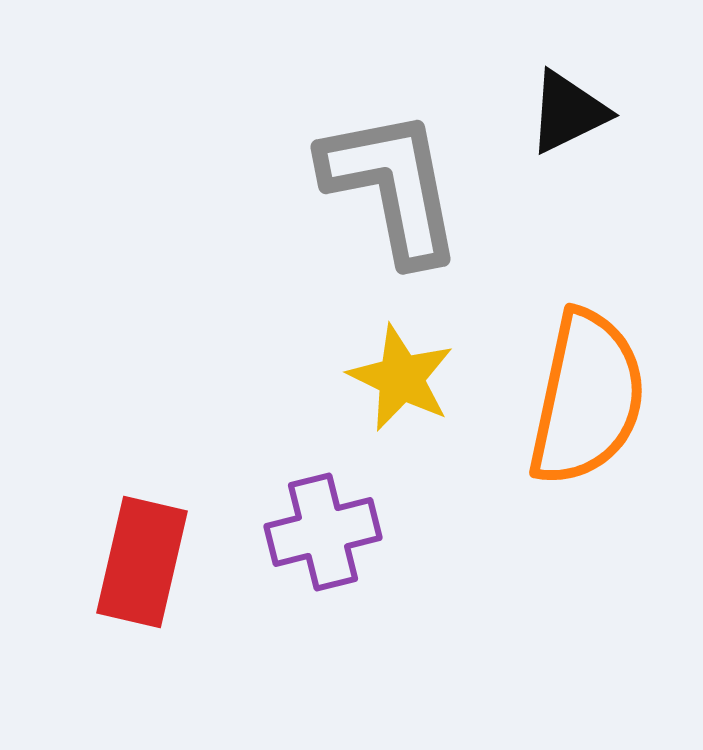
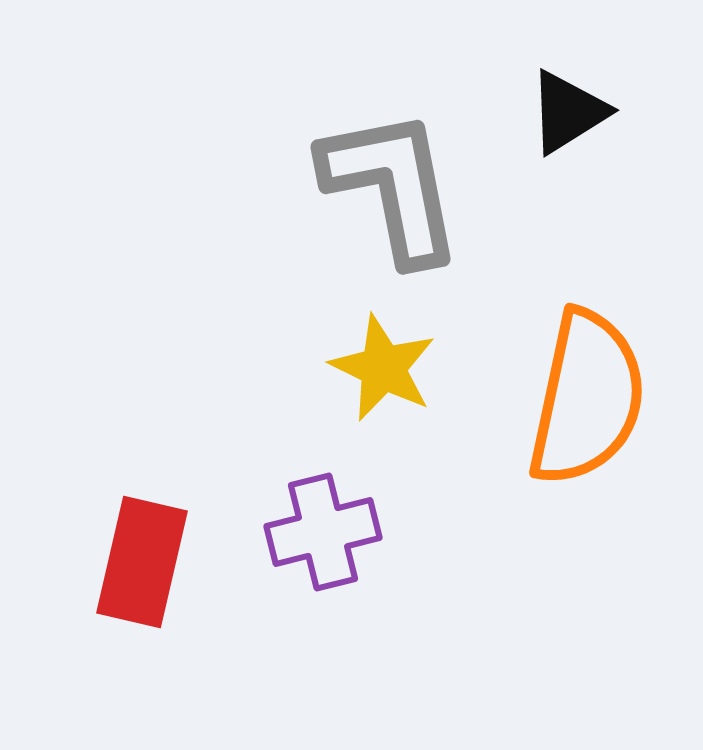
black triangle: rotated 6 degrees counterclockwise
yellow star: moved 18 px left, 10 px up
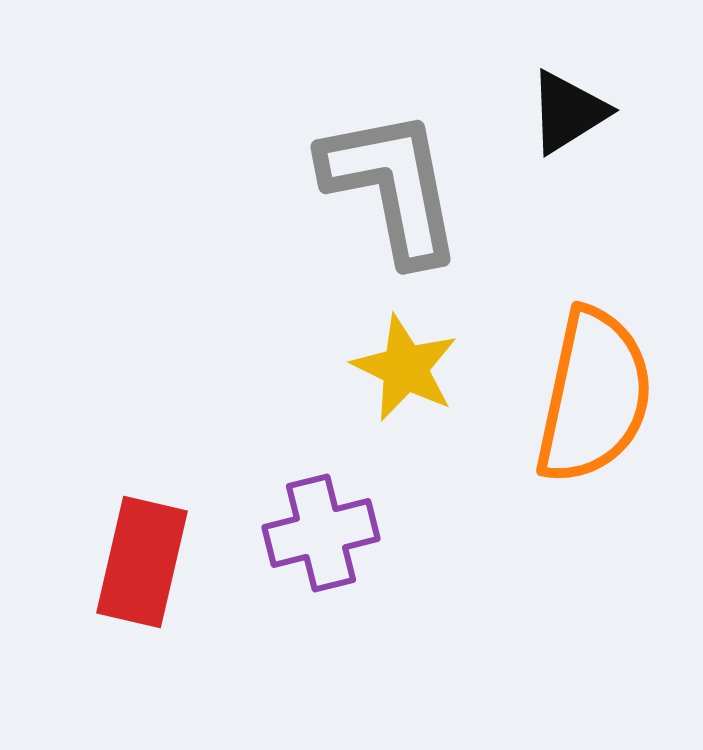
yellow star: moved 22 px right
orange semicircle: moved 7 px right, 2 px up
purple cross: moved 2 px left, 1 px down
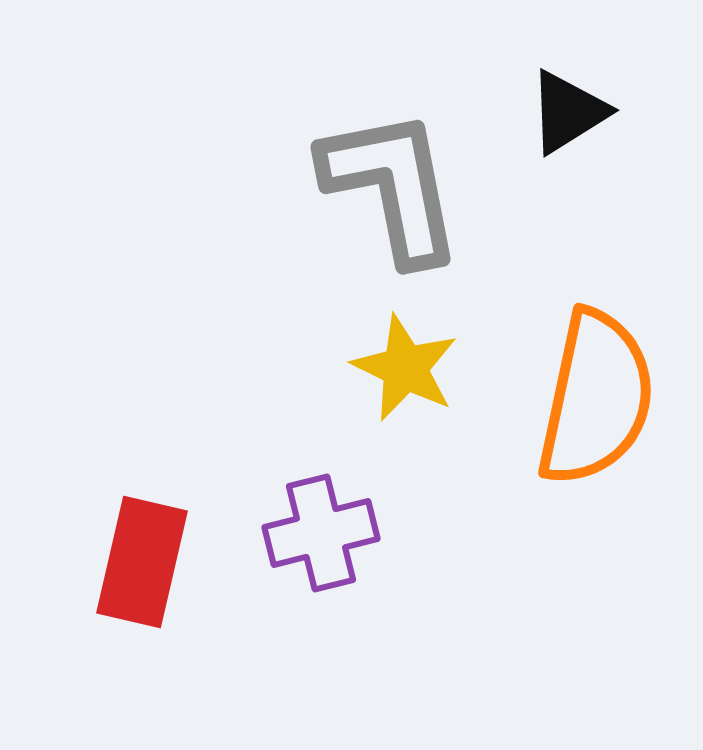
orange semicircle: moved 2 px right, 2 px down
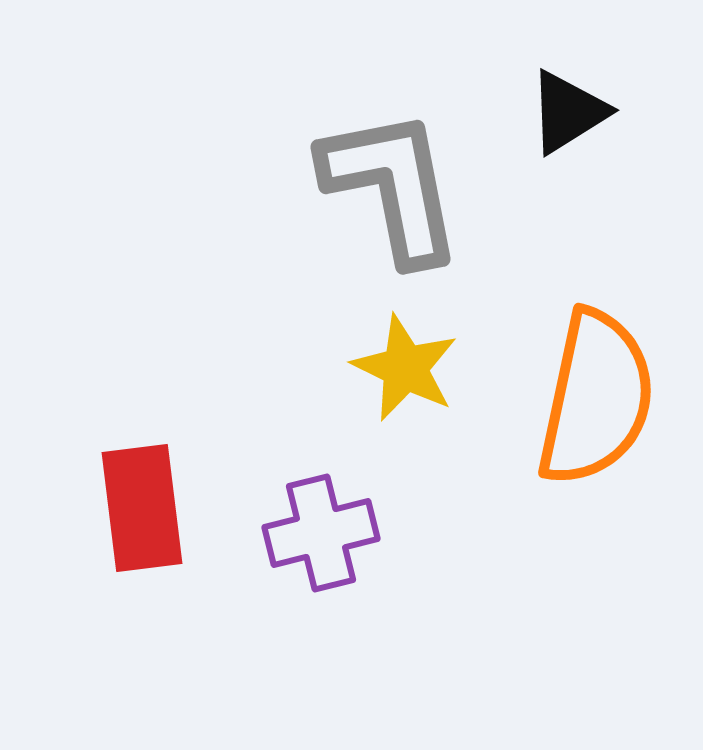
red rectangle: moved 54 px up; rotated 20 degrees counterclockwise
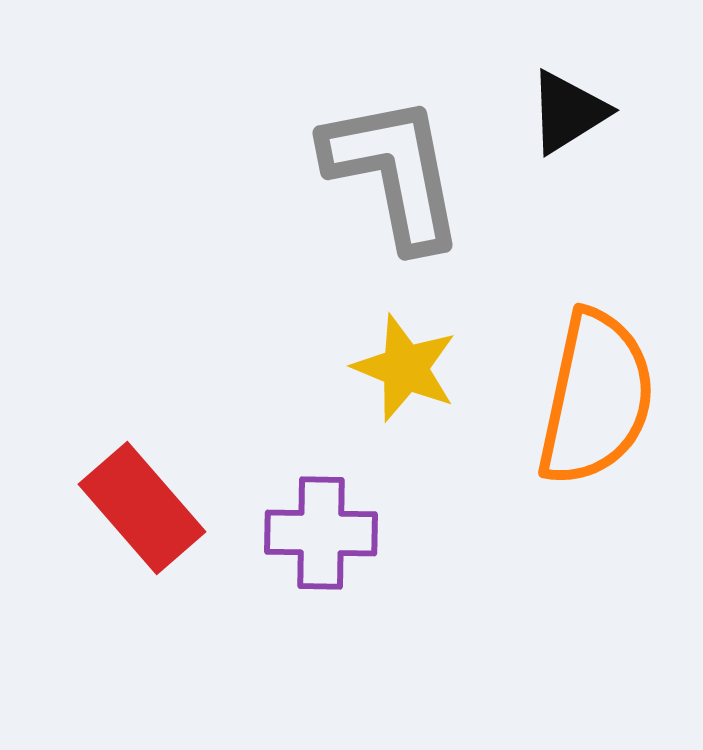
gray L-shape: moved 2 px right, 14 px up
yellow star: rotated 4 degrees counterclockwise
red rectangle: rotated 34 degrees counterclockwise
purple cross: rotated 15 degrees clockwise
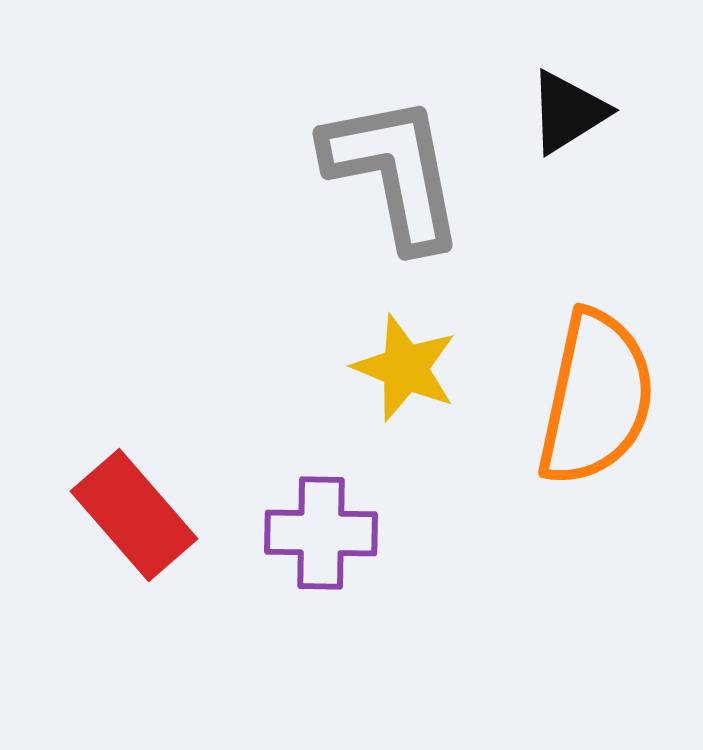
red rectangle: moved 8 px left, 7 px down
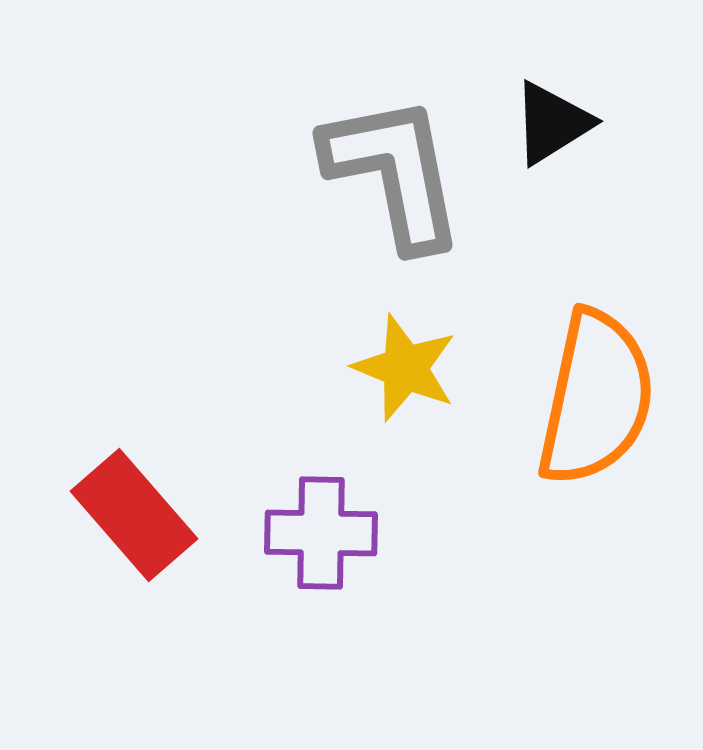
black triangle: moved 16 px left, 11 px down
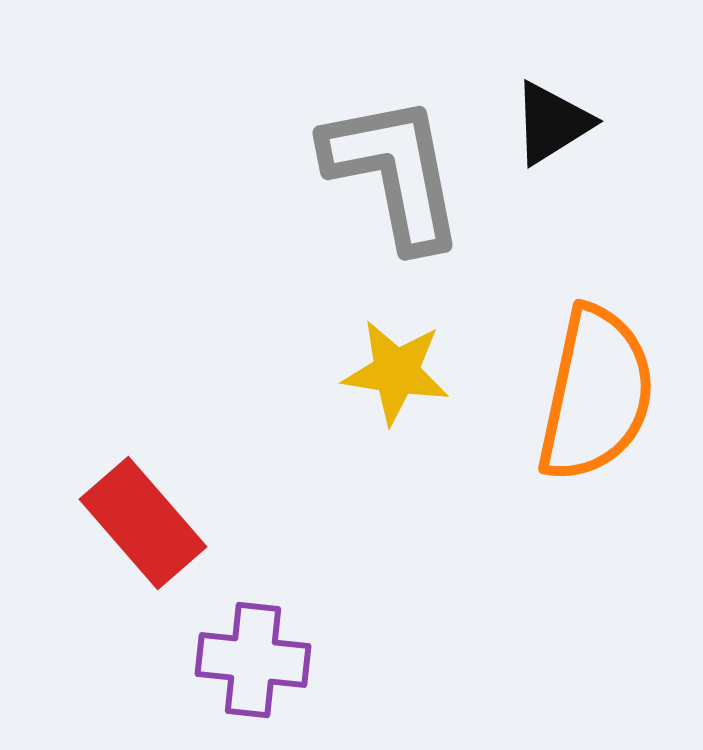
yellow star: moved 9 px left, 4 px down; rotated 13 degrees counterclockwise
orange semicircle: moved 4 px up
red rectangle: moved 9 px right, 8 px down
purple cross: moved 68 px left, 127 px down; rotated 5 degrees clockwise
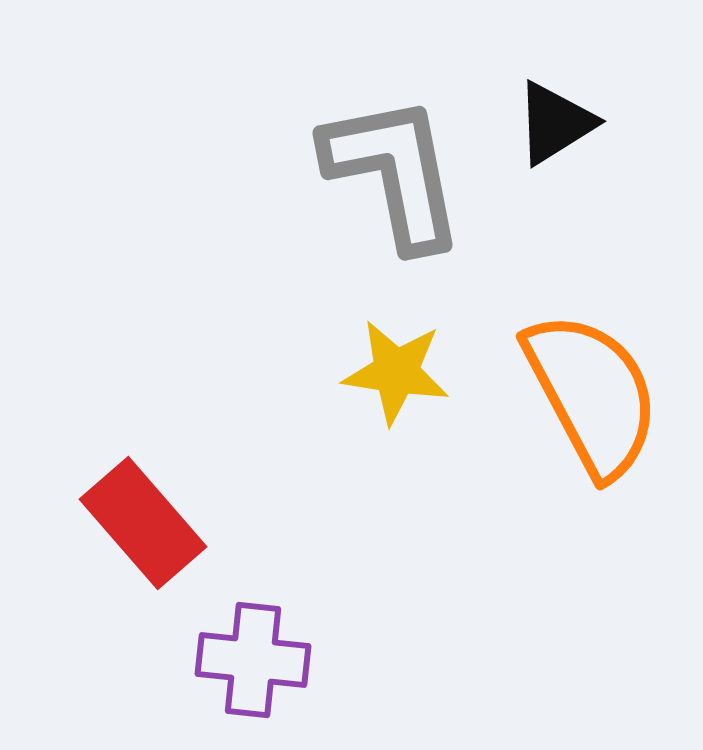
black triangle: moved 3 px right
orange semicircle: moved 4 px left; rotated 40 degrees counterclockwise
